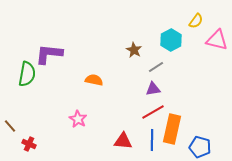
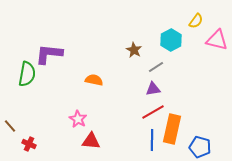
red triangle: moved 32 px left
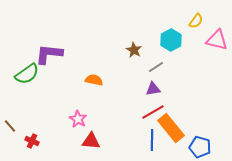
green semicircle: rotated 45 degrees clockwise
orange rectangle: moved 1 px left, 1 px up; rotated 52 degrees counterclockwise
red cross: moved 3 px right, 3 px up
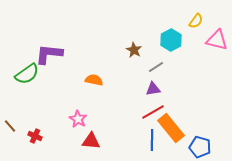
red cross: moved 3 px right, 5 px up
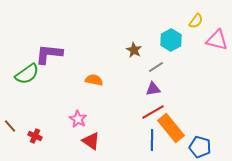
red triangle: rotated 30 degrees clockwise
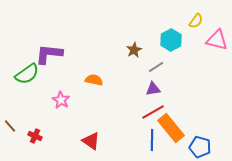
brown star: rotated 14 degrees clockwise
pink star: moved 17 px left, 19 px up
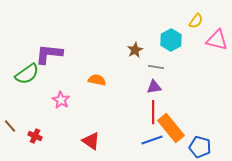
brown star: moved 1 px right
gray line: rotated 42 degrees clockwise
orange semicircle: moved 3 px right
purple triangle: moved 1 px right, 2 px up
red line: rotated 60 degrees counterclockwise
blue line: rotated 70 degrees clockwise
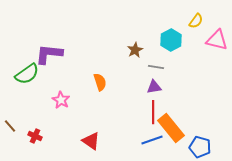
orange semicircle: moved 3 px right, 2 px down; rotated 60 degrees clockwise
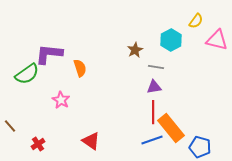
orange semicircle: moved 20 px left, 14 px up
red cross: moved 3 px right, 8 px down; rotated 32 degrees clockwise
